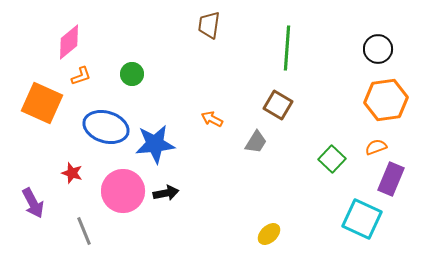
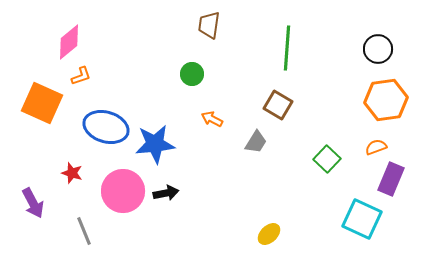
green circle: moved 60 px right
green square: moved 5 px left
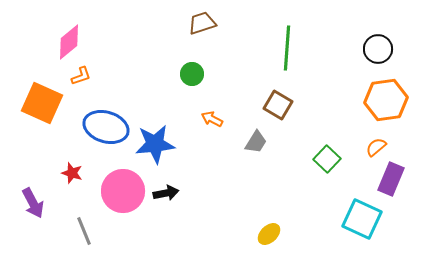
brown trapezoid: moved 7 px left, 2 px up; rotated 64 degrees clockwise
orange semicircle: rotated 20 degrees counterclockwise
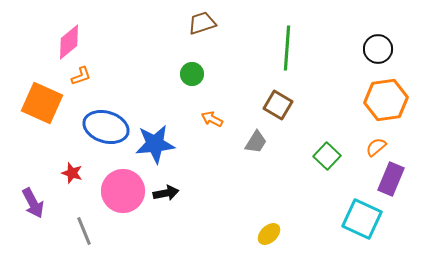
green square: moved 3 px up
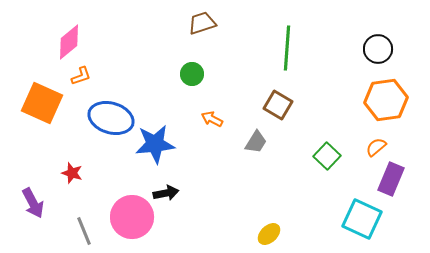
blue ellipse: moved 5 px right, 9 px up
pink circle: moved 9 px right, 26 px down
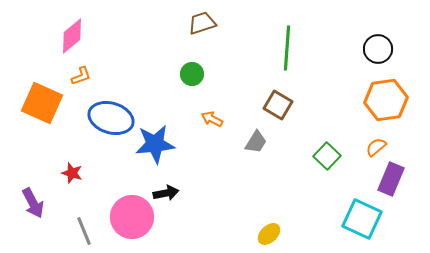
pink diamond: moved 3 px right, 6 px up
